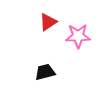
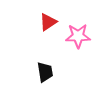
black trapezoid: rotated 95 degrees clockwise
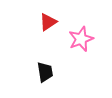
pink star: moved 3 px right, 3 px down; rotated 20 degrees counterclockwise
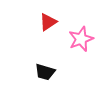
black trapezoid: rotated 115 degrees clockwise
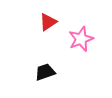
black trapezoid: rotated 145 degrees clockwise
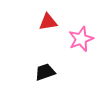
red triangle: rotated 24 degrees clockwise
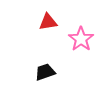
pink star: rotated 15 degrees counterclockwise
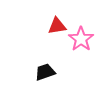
red triangle: moved 9 px right, 4 px down
